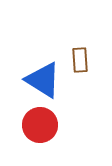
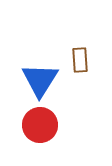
blue triangle: moved 3 px left; rotated 30 degrees clockwise
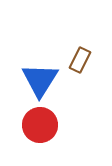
brown rectangle: rotated 30 degrees clockwise
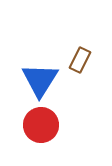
red circle: moved 1 px right
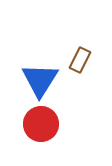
red circle: moved 1 px up
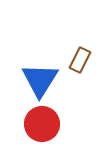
red circle: moved 1 px right
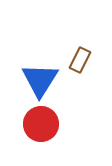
red circle: moved 1 px left
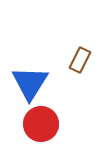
blue triangle: moved 10 px left, 3 px down
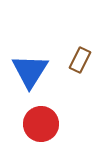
blue triangle: moved 12 px up
